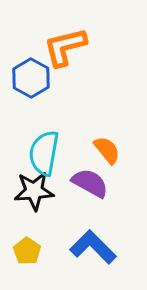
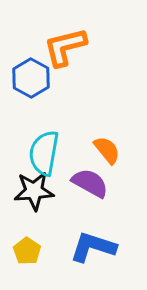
blue L-shape: rotated 27 degrees counterclockwise
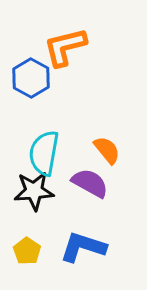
blue L-shape: moved 10 px left
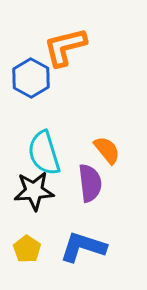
cyan semicircle: rotated 27 degrees counterclockwise
purple semicircle: rotated 54 degrees clockwise
yellow pentagon: moved 2 px up
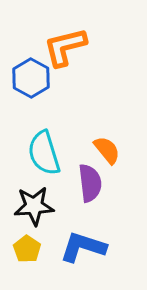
black star: moved 15 px down
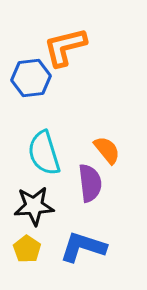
blue hexagon: rotated 24 degrees clockwise
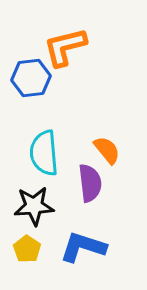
cyan semicircle: rotated 12 degrees clockwise
